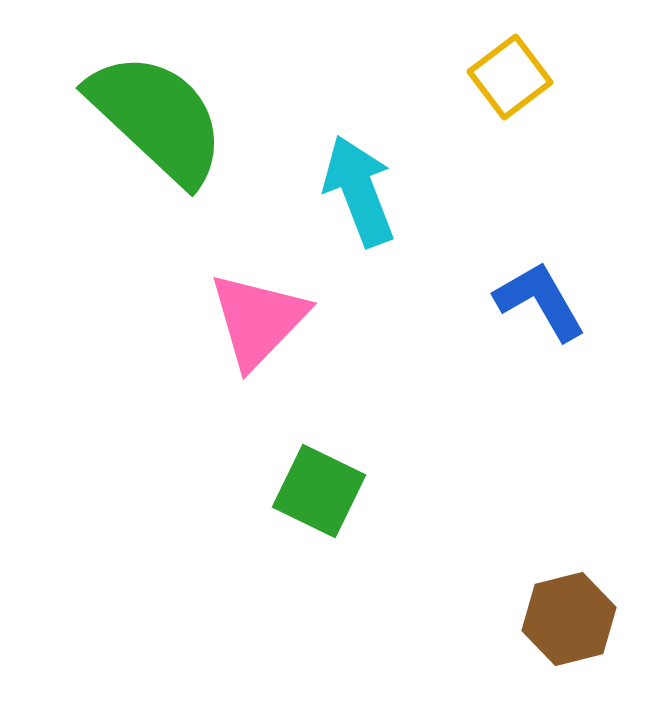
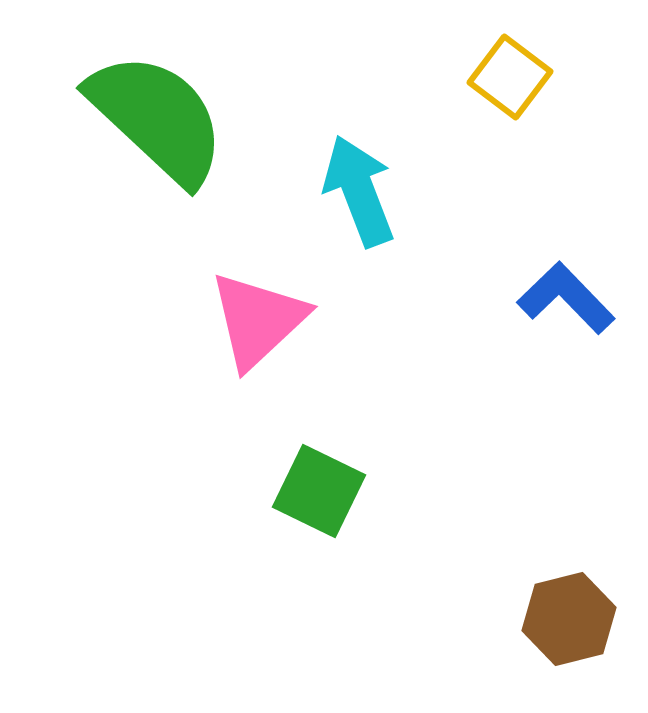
yellow square: rotated 16 degrees counterclockwise
blue L-shape: moved 26 px right, 3 px up; rotated 14 degrees counterclockwise
pink triangle: rotated 3 degrees clockwise
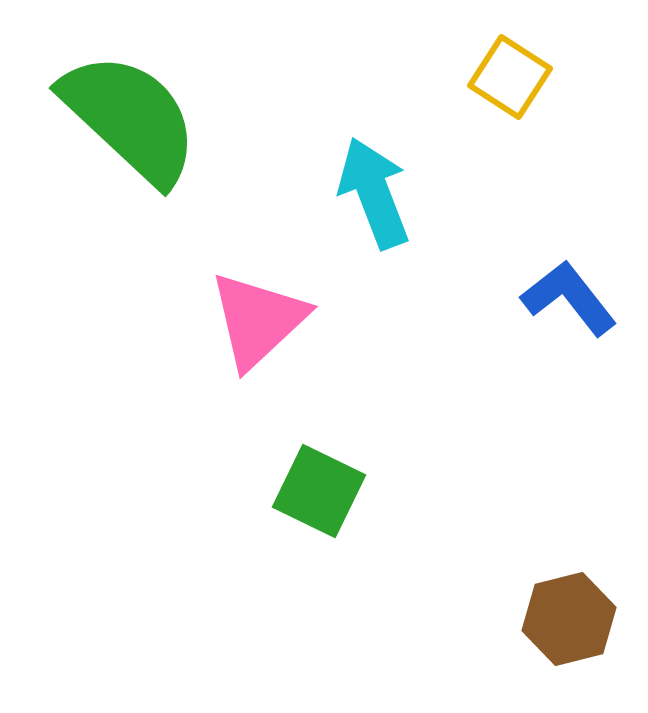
yellow square: rotated 4 degrees counterclockwise
green semicircle: moved 27 px left
cyan arrow: moved 15 px right, 2 px down
blue L-shape: moved 3 px right; rotated 6 degrees clockwise
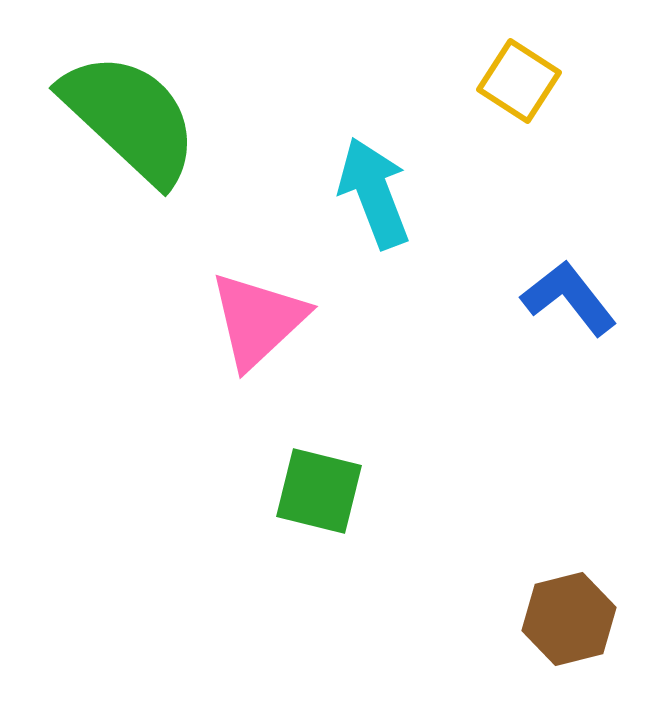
yellow square: moved 9 px right, 4 px down
green square: rotated 12 degrees counterclockwise
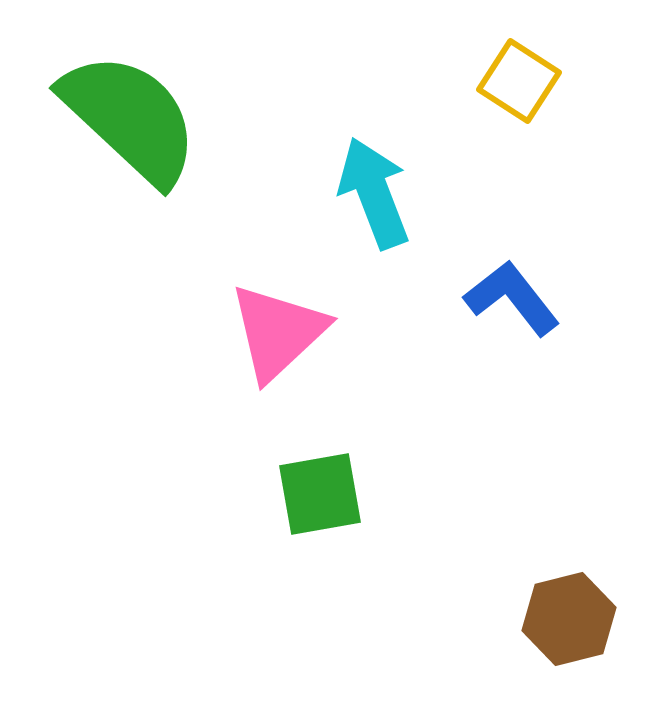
blue L-shape: moved 57 px left
pink triangle: moved 20 px right, 12 px down
green square: moved 1 px right, 3 px down; rotated 24 degrees counterclockwise
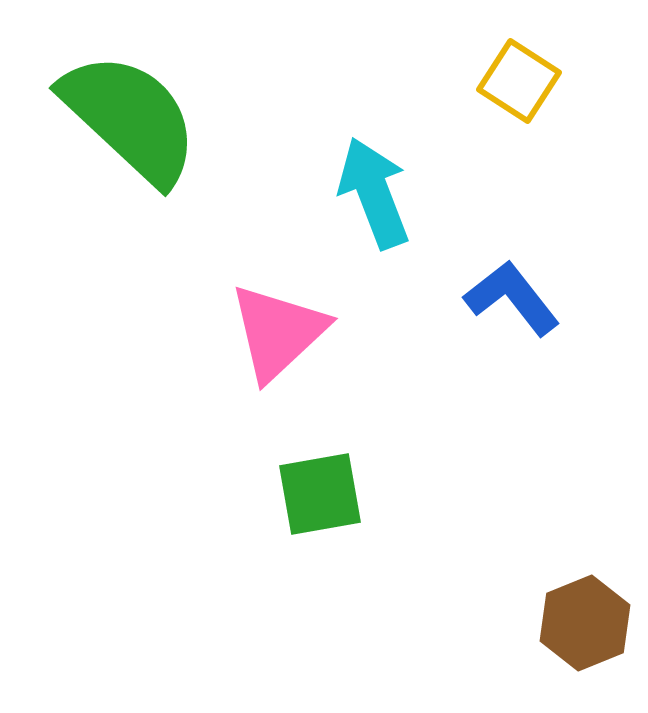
brown hexagon: moved 16 px right, 4 px down; rotated 8 degrees counterclockwise
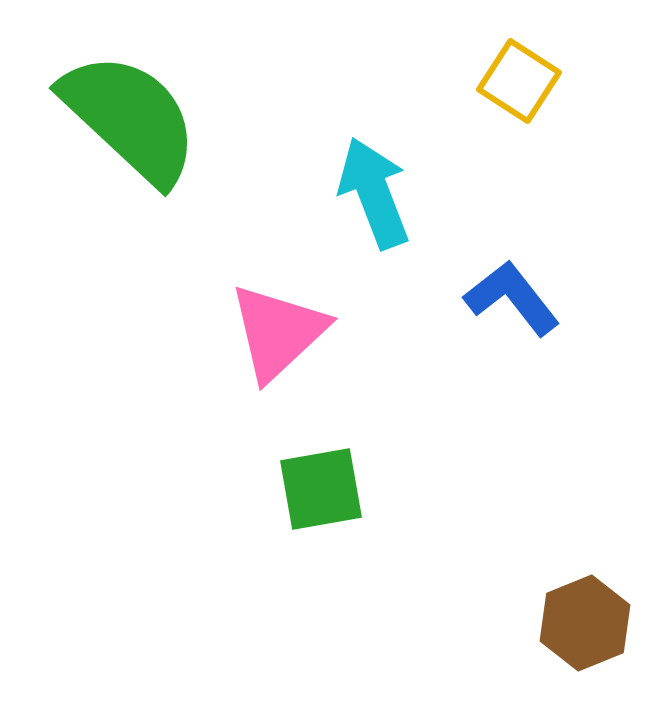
green square: moved 1 px right, 5 px up
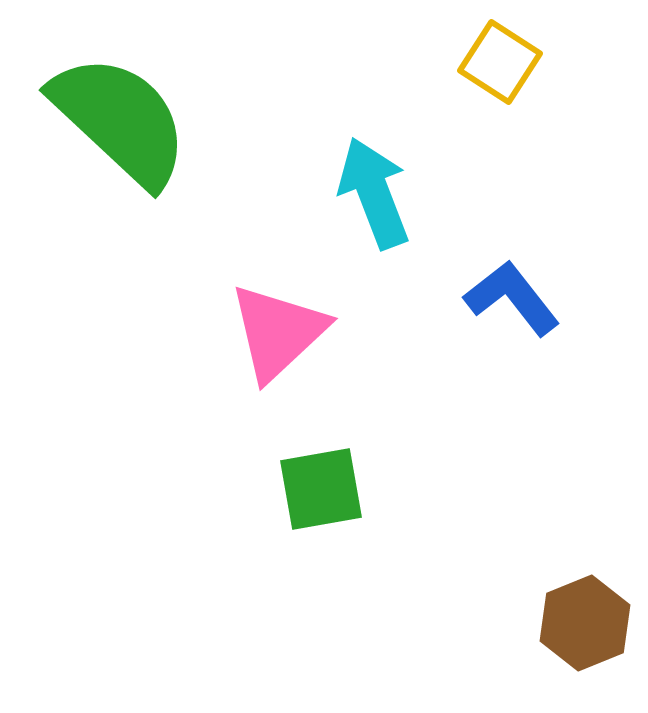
yellow square: moved 19 px left, 19 px up
green semicircle: moved 10 px left, 2 px down
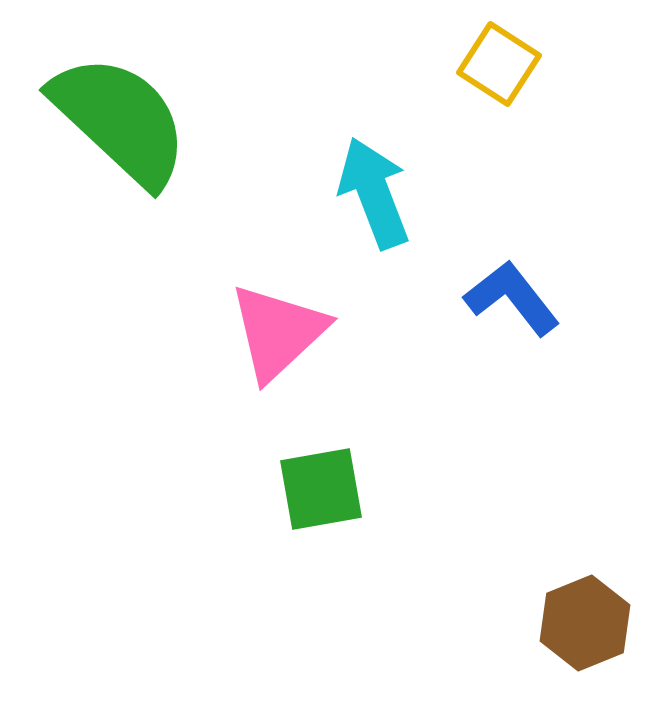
yellow square: moved 1 px left, 2 px down
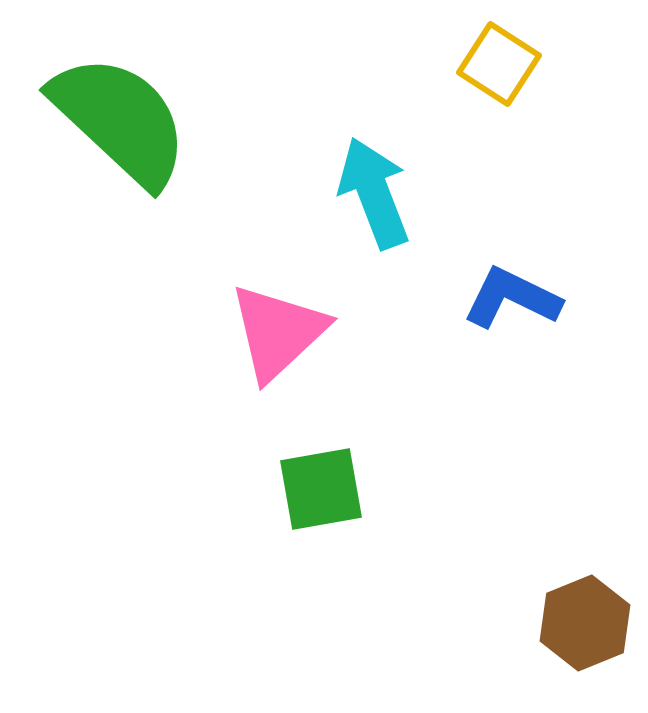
blue L-shape: rotated 26 degrees counterclockwise
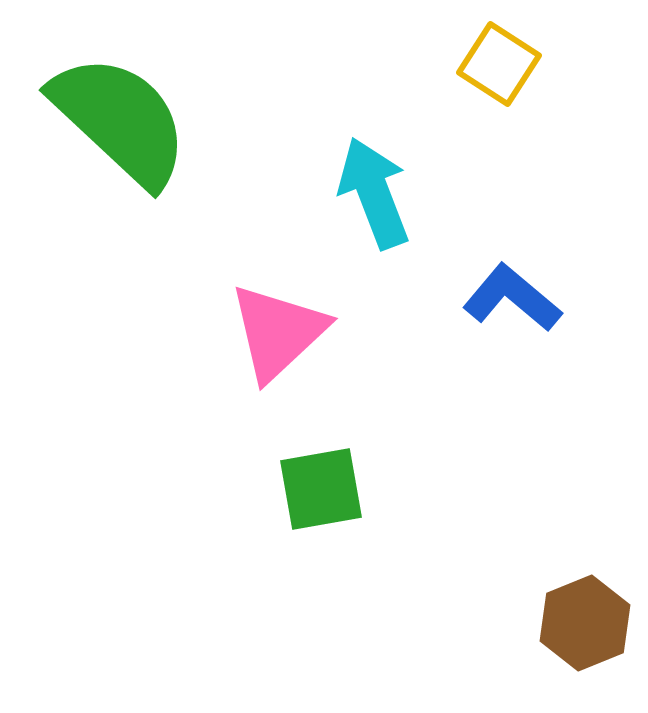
blue L-shape: rotated 14 degrees clockwise
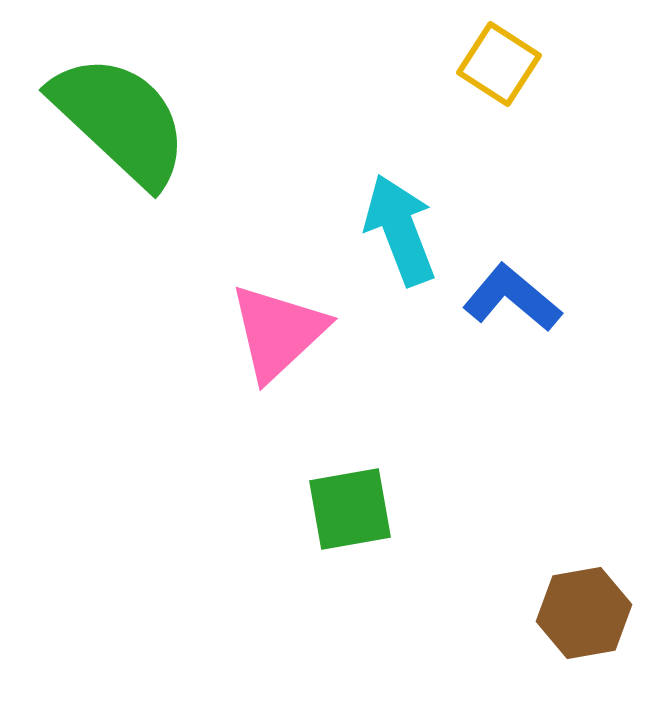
cyan arrow: moved 26 px right, 37 px down
green square: moved 29 px right, 20 px down
brown hexagon: moved 1 px left, 10 px up; rotated 12 degrees clockwise
